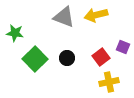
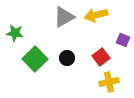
gray triangle: rotated 50 degrees counterclockwise
purple square: moved 7 px up
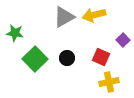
yellow arrow: moved 2 px left
purple square: rotated 24 degrees clockwise
red square: rotated 30 degrees counterclockwise
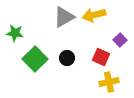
purple square: moved 3 px left
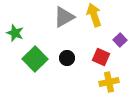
yellow arrow: rotated 85 degrees clockwise
green star: rotated 12 degrees clockwise
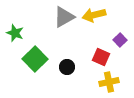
yellow arrow: rotated 85 degrees counterclockwise
black circle: moved 9 px down
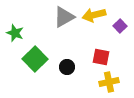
purple square: moved 14 px up
red square: rotated 12 degrees counterclockwise
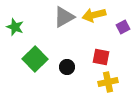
purple square: moved 3 px right, 1 px down; rotated 16 degrees clockwise
green star: moved 6 px up
yellow cross: moved 1 px left
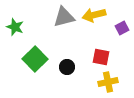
gray triangle: rotated 15 degrees clockwise
purple square: moved 1 px left, 1 px down
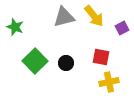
yellow arrow: moved 1 px down; rotated 115 degrees counterclockwise
green square: moved 2 px down
black circle: moved 1 px left, 4 px up
yellow cross: moved 1 px right
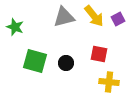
purple square: moved 4 px left, 9 px up
red square: moved 2 px left, 3 px up
green square: rotated 30 degrees counterclockwise
yellow cross: rotated 18 degrees clockwise
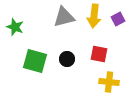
yellow arrow: rotated 45 degrees clockwise
black circle: moved 1 px right, 4 px up
